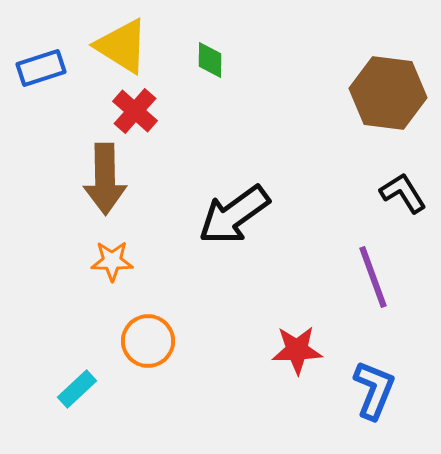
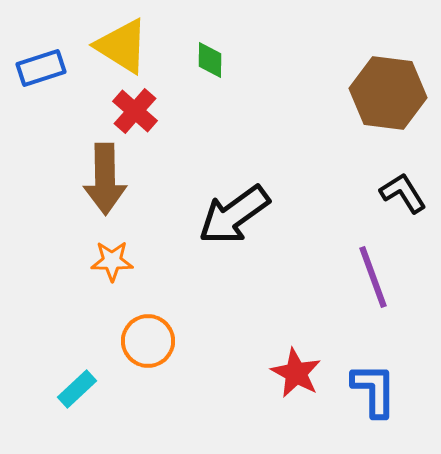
red star: moved 1 px left, 23 px down; rotated 30 degrees clockwise
blue L-shape: rotated 22 degrees counterclockwise
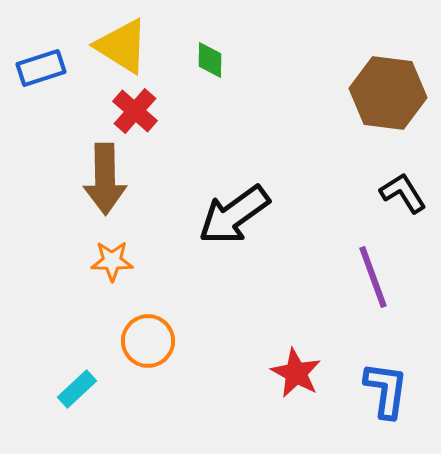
blue L-shape: moved 12 px right; rotated 8 degrees clockwise
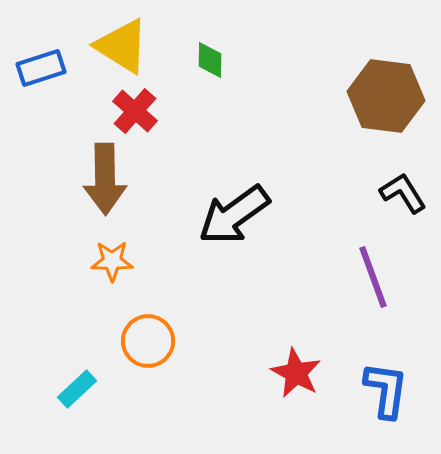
brown hexagon: moved 2 px left, 3 px down
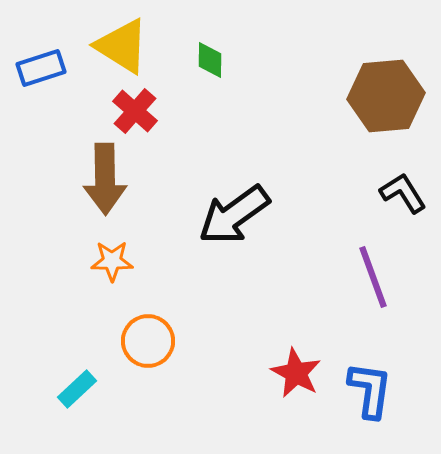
brown hexagon: rotated 12 degrees counterclockwise
blue L-shape: moved 16 px left
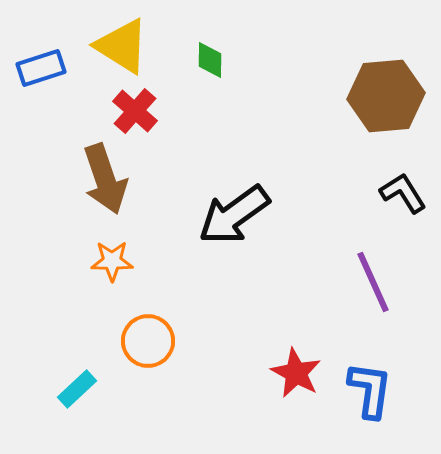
brown arrow: rotated 18 degrees counterclockwise
purple line: moved 5 px down; rotated 4 degrees counterclockwise
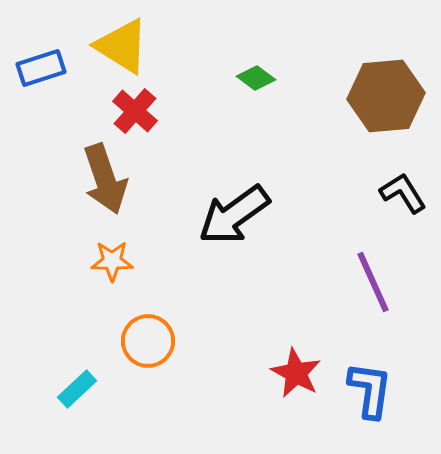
green diamond: moved 46 px right, 18 px down; rotated 54 degrees counterclockwise
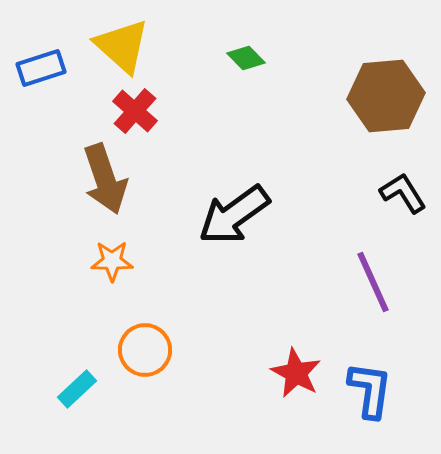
yellow triangle: rotated 10 degrees clockwise
green diamond: moved 10 px left, 20 px up; rotated 9 degrees clockwise
orange circle: moved 3 px left, 9 px down
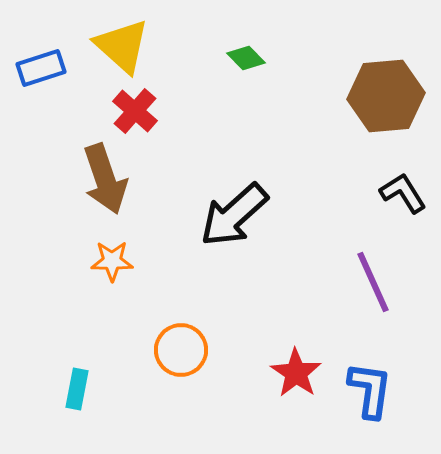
black arrow: rotated 6 degrees counterclockwise
orange circle: moved 36 px right
red star: rotated 6 degrees clockwise
cyan rectangle: rotated 36 degrees counterclockwise
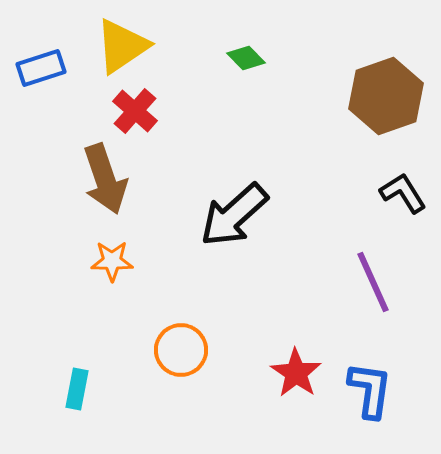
yellow triangle: rotated 44 degrees clockwise
brown hexagon: rotated 14 degrees counterclockwise
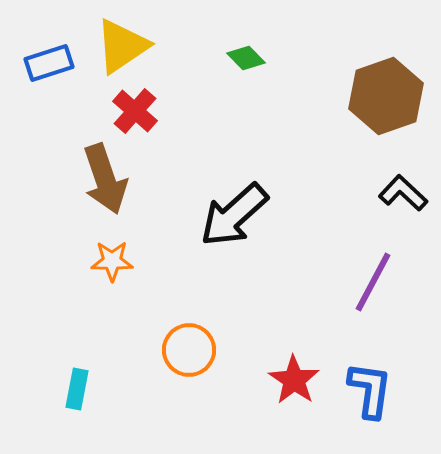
blue rectangle: moved 8 px right, 5 px up
black L-shape: rotated 15 degrees counterclockwise
purple line: rotated 52 degrees clockwise
orange circle: moved 8 px right
red star: moved 2 px left, 7 px down
